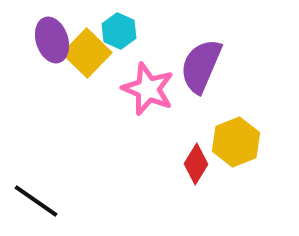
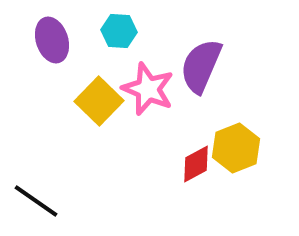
cyan hexagon: rotated 20 degrees counterclockwise
yellow square: moved 12 px right, 48 px down
yellow hexagon: moved 6 px down
red diamond: rotated 30 degrees clockwise
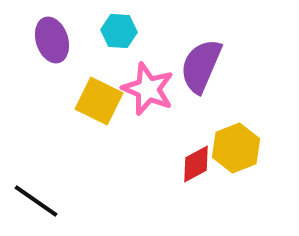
yellow square: rotated 18 degrees counterclockwise
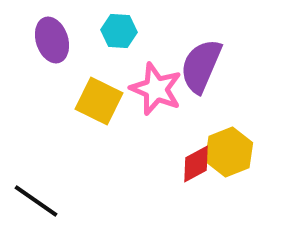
pink star: moved 8 px right
yellow hexagon: moved 7 px left, 4 px down
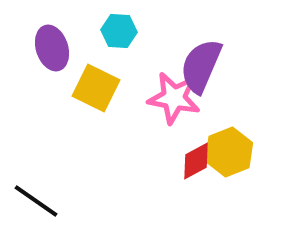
purple ellipse: moved 8 px down
pink star: moved 18 px right, 9 px down; rotated 12 degrees counterclockwise
yellow square: moved 3 px left, 13 px up
red diamond: moved 3 px up
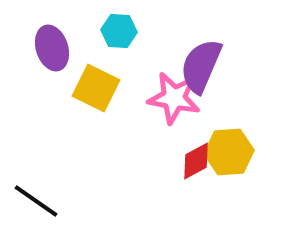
yellow hexagon: rotated 18 degrees clockwise
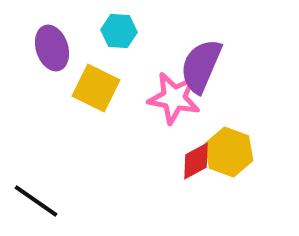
yellow hexagon: rotated 24 degrees clockwise
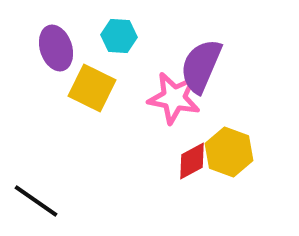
cyan hexagon: moved 5 px down
purple ellipse: moved 4 px right
yellow square: moved 4 px left
red diamond: moved 4 px left
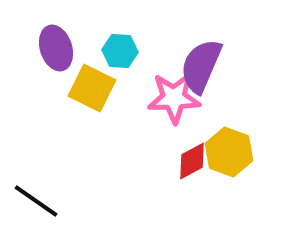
cyan hexagon: moved 1 px right, 15 px down
pink star: rotated 12 degrees counterclockwise
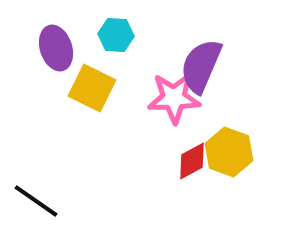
cyan hexagon: moved 4 px left, 16 px up
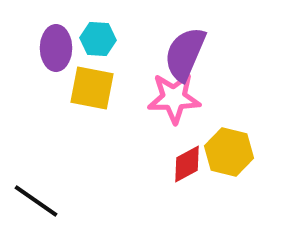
cyan hexagon: moved 18 px left, 4 px down
purple ellipse: rotated 18 degrees clockwise
purple semicircle: moved 16 px left, 12 px up
yellow square: rotated 15 degrees counterclockwise
yellow hexagon: rotated 6 degrees counterclockwise
red diamond: moved 5 px left, 3 px down
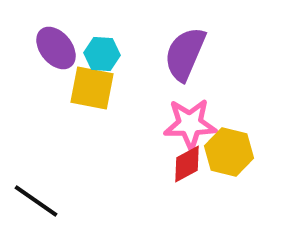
cyan hexagon: moved 4 px right, 15 px down
purple ellipse: rotated 39 degrees counterclockwise
pink star: moved 16 px right, 26 px down
